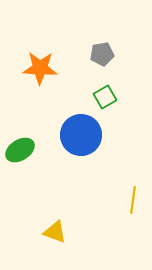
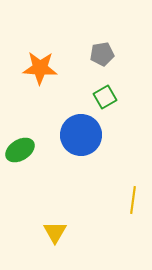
yellow triangle: rotated 40 degrees clockwise
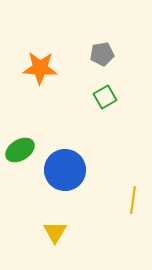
blue circle: moved 16 px left, 35 px down
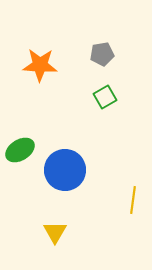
orange star: moved 3 px up
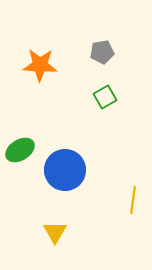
gray pentagon: moved 2 px up
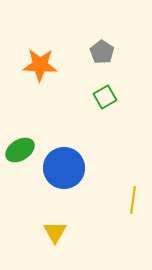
gray pentagon: rotated 30 degrees counterclockwise
blue circle: moved 1 px left, 2 px up
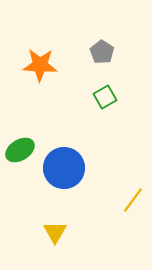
yellow line: rotated 28 degrees clockwise
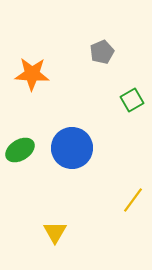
gray pentagon: rotated 15 degrees clockwise
orange star: moved 8 px left, 9 px down
green square: moved 27 px right, 3 px down
blue circle: moved 8 px right, 20 px up
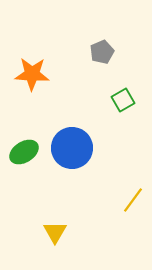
green square: moved 9 px left
green ellipse: moved 4 px right, 2 px down
